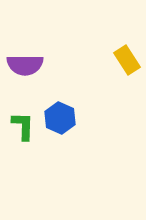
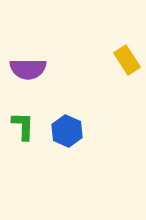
purple semicircle: moved 3 px right, 4 px down
blue hexagon: moved 7 px right, 13 px down
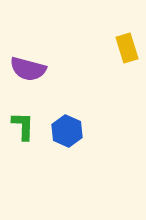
yellow rectangle: moved 12 px up; rotated 16 degrees clockwise
purple semicircle: rotated 15 degrees clockwise
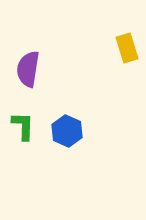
purple semicircle: rotated 84 degrees clockwise
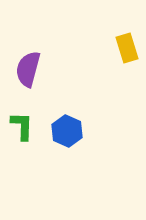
purple semicircle: rotated 6 degrees clockwise
green L-shape: moved 1 px left
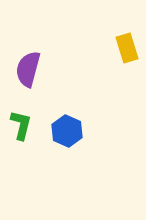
green L-shape: moved 1 px left, 1 px up; rotated 12 degrees clockwise
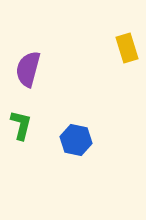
blue hexagon: moved 9 px right, 9 px down; rotated 12 degrees counterclockwise
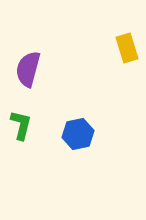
blue hexagon: moved 2 px right, 6 px up; rotated 24 degrees counterclockwise
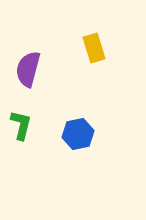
yellow rectangle: moved 33 px left
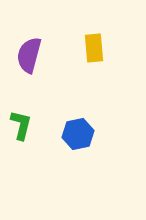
yellow rectangle: rotated 12 degrees clockwise
purple semicircle: moved 1 px right, 14 px up
